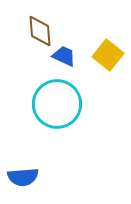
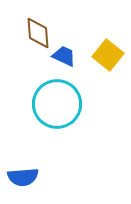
brown diamond: moved 2 px left, 2 px down
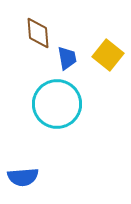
blue trapezoid: moved 3 px right, 2 px down; rotated 55 degrees clockwise
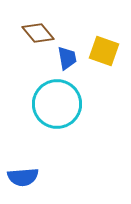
brown diamond: rotated 36 degrees counterclockwise
yellow square: moved 4 px left, 4 px up; rotated 20 degrees counterclockwise
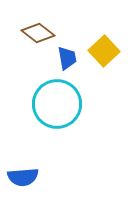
brown diamond: rotated 12 degrees counterclockwise
yellow square: rotated 28 degrees clockwise
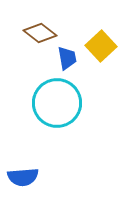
brown diamond: moved 2 px right
yellow square: moved 3 px left, 5 px up
cyan circle: moved 1 px up
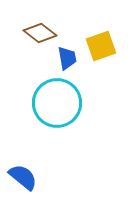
yellow square: rotated 24 degrees clockwise
blue semicircle: rotated 136 degrees counterclockwise
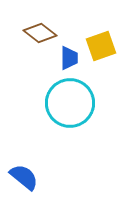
blue trapezoid: moved 2 px right; rotated 10 degrees clockwise
cyan circle: moved 13 px right
blue semicircle: moved 1 px right
